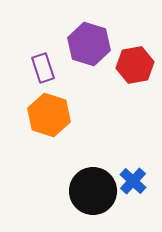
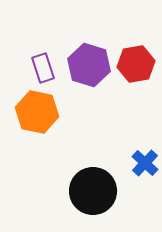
purple hexagon: moved 21 px down
red hexagon: moved 1 px right, 1 px up
orange hexagon: moved 12 px left, 3 px up; rotated 6 degrees counterclockwise
blue cross: moved 12 px right, 18 px up
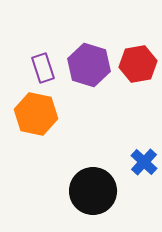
red hexagon: moved 2 px right
orange hexagon: moved 1 px left, 2 px down
blue cross: moved 1 px left, 1 px up
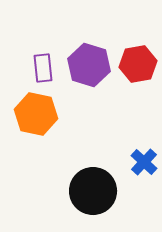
purple rectangle: rotated 12 degrees clockwise
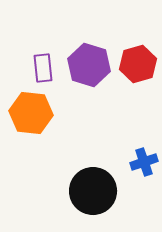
red hexagon: rotated 6 degrees counterclockwise
orange hexagon: moved 5 px left, 1 px up; rotated 6 degrees counterclockwise
blue cross: rotated 28 degrees clockwise
